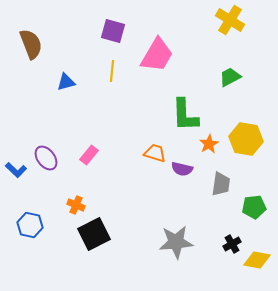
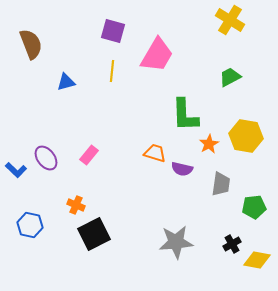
yellow hexagon: moved 3 px up
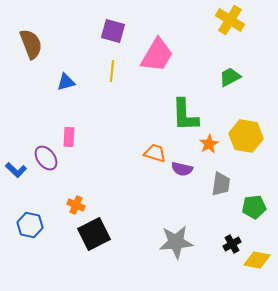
pink rectangle: moved 20 px left, 18 px up; rotated 36 degrees counterclockwise
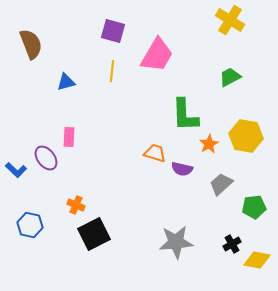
gray trapezoid: rotated 140 degrees counterclockwise
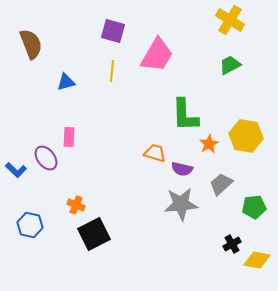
green trapezoid: moved 12 px up
gray star: moved 5 px right, 38 px up
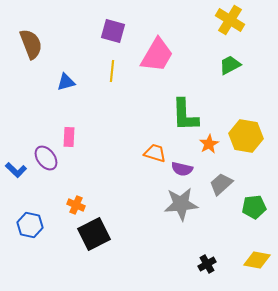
black cross: moved 25 px left, 20 px down
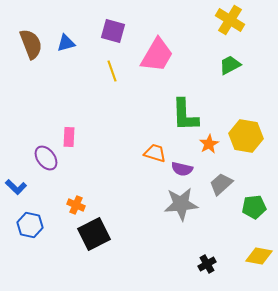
yellow line: rotated 25 degrees counterclockwise
blue triangle: moved 39 px up
blue L-shape: moved 17 px down
yellow diamond: moved 2 px right, 4 px up
